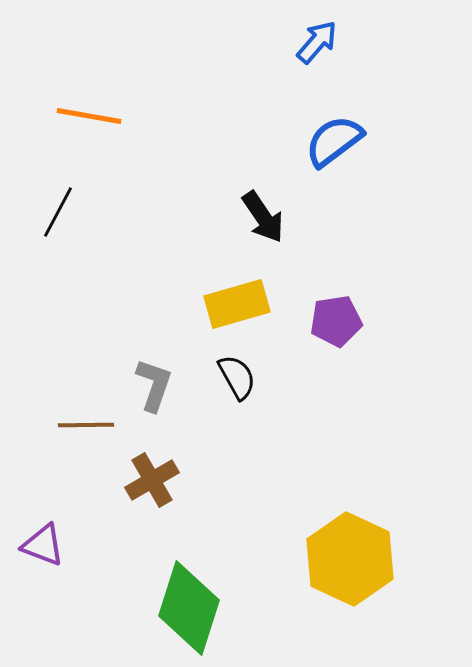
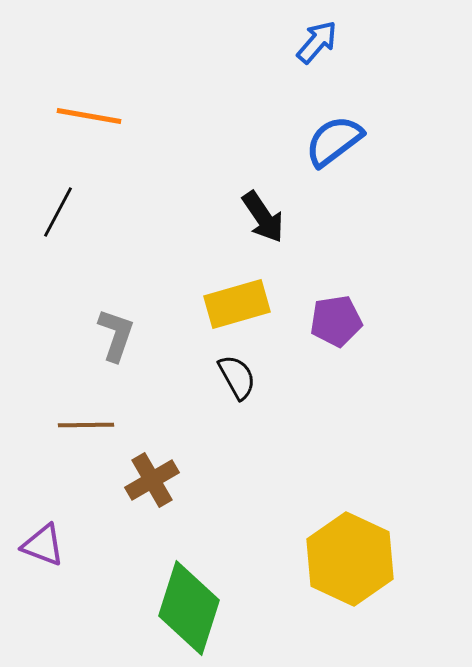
gray L-shape: moved 38 px left, 50 px up
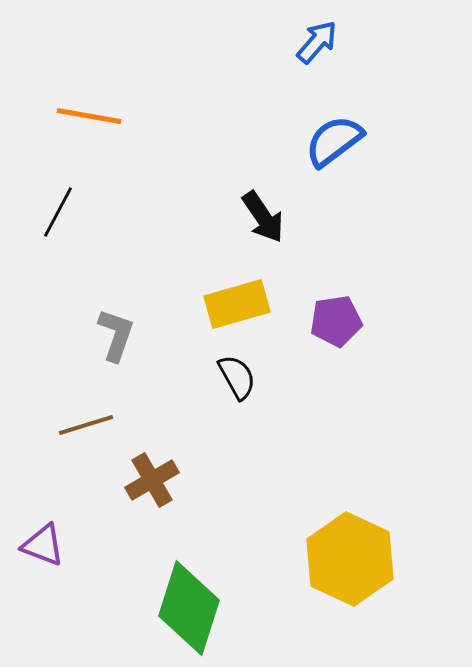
brown line: rotated 16 degrees counterclockwise
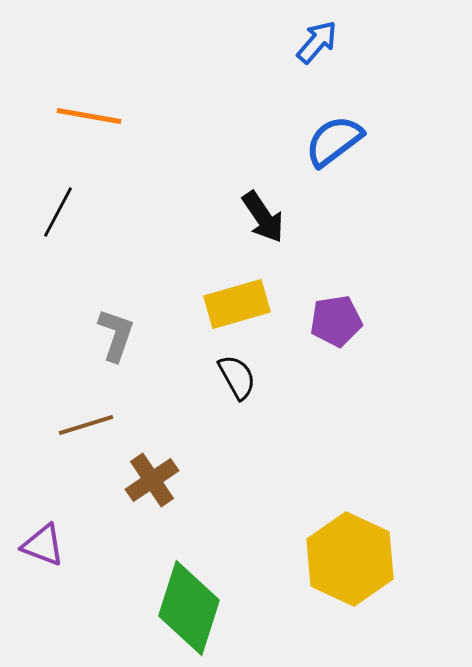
brown cross: rotated 4 degrees counterclockwise
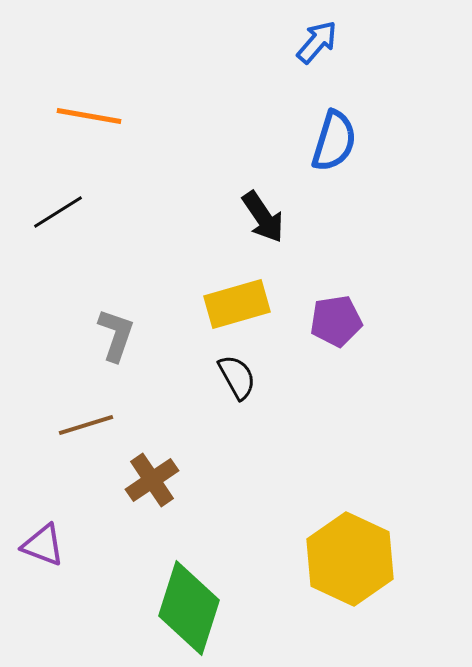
blue semicircle: rotated 144 degrees clockwise
black line: rotated 30 degrees clockwise
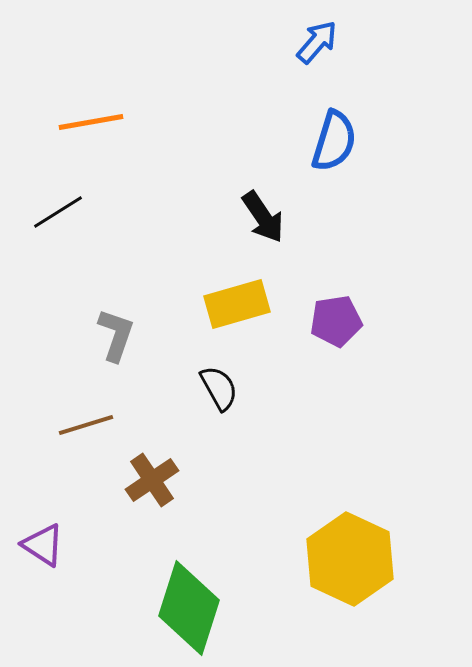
orange line: moved 2 px right, 6 px down; rotated 20 degrees counterclockwise
black semicircle: moved 18 px left, 11 px down
purple triangle: rotated 12 degrees clockwise
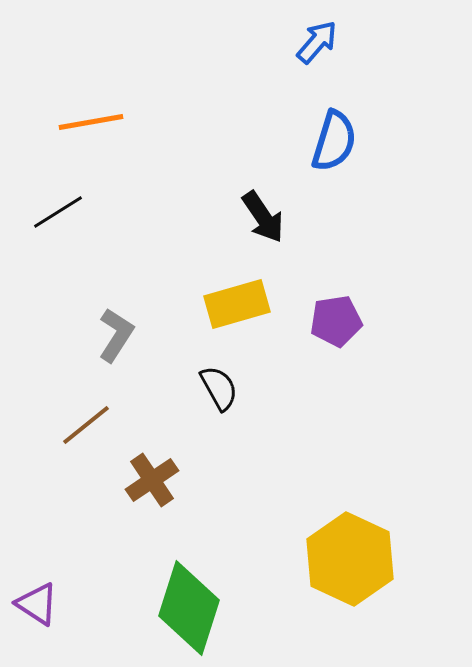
gray L-shape: rotated 14 degrees clockwise
brown line: rotated 22 degrees counterclockwise
purple triangle: moved 6 px left, 59 px down
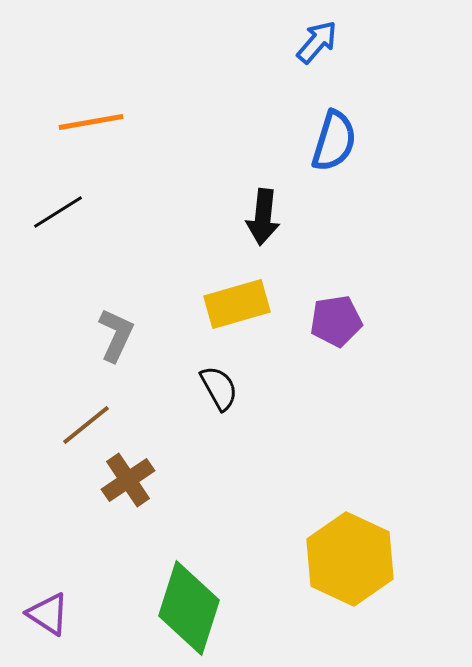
black arrow: rotated 40 degrees clockwise
gray L-shape: rotated 8 degrees counterclockwise
brown cross: moved 24 px left
purple triangle: moved 11 px right, 10 px down
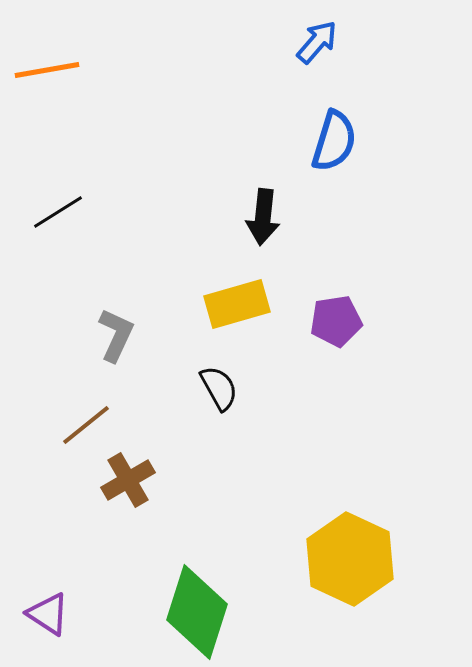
orange line: moved 44 px left, 52 px up
brown cross: rotated 4 degrees clockwise
green diamond: moved 8 px right, 4 px down
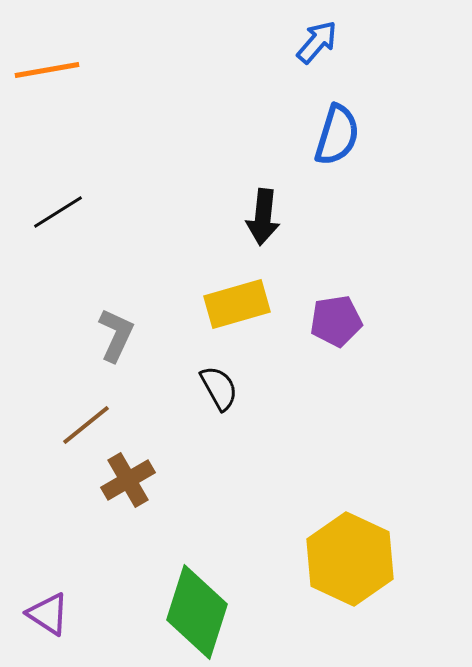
blue semicircle: moved 3 px right, 6 px up
